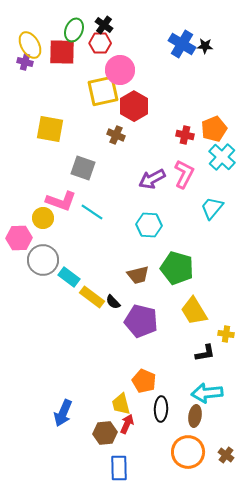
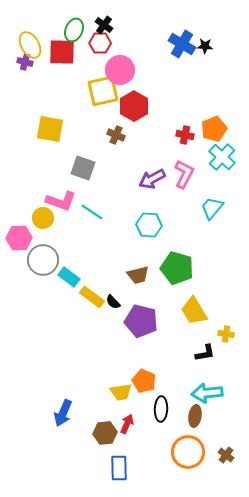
yellow trapezoid at (121, 404): moved 12 px up; rotated 85 degrees counterclockwise
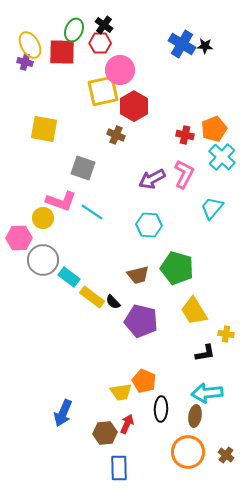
yellow square at (50, 129): moved 6 px left
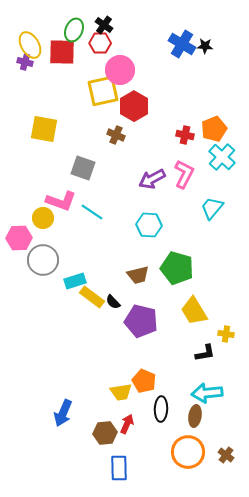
cyan rectangle at (69, 277): moved 6 px right, 4 px down; rotated 55 degrees counterclockwise
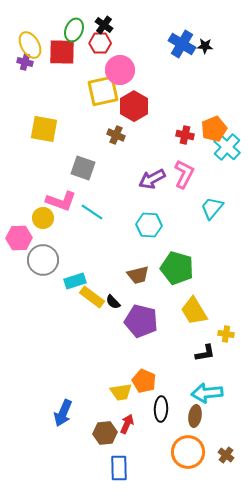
cyan cross at (222, 157): moved 5 px right, 10 px up
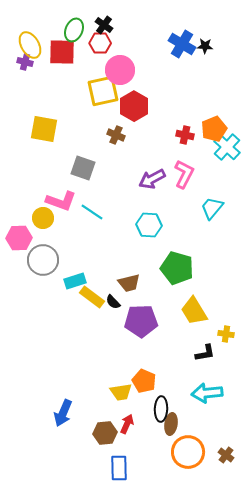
brown trapezoid at (138, 275): moved 9 px left, 8 px down
purple pentagon at (141, 321): rotated 16 degrees counterclockwise
brown ellipse at (195, 416): moved 24 px left, 8 px down
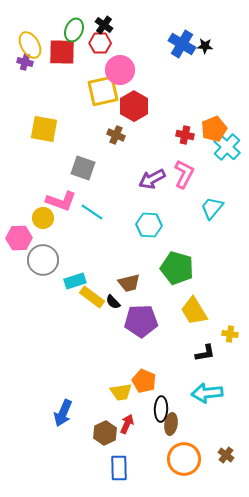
yellow cross at (226, 334): moved 4 px right
brown hexagon at (105, 433): rotated 20 degrees counterclockwise
orange circle at (188, 452): moved 4 px left, 7 px down
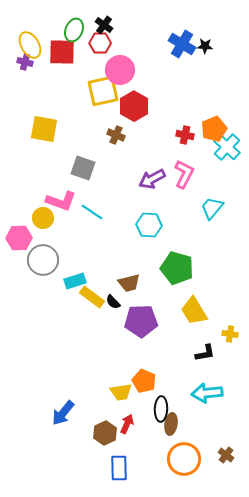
blue arrow at (63, 413): rotated 16 degrees clockwise
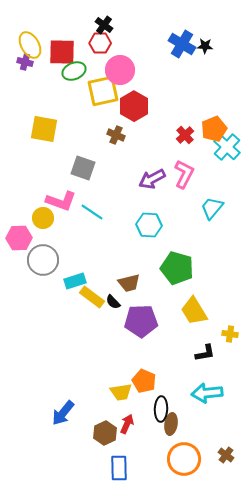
green ellipse at (74, 30): moved 41 px down; rotated 45 degrees clockwise
red cross at (185, 135): rotated 36 degrees clockwise
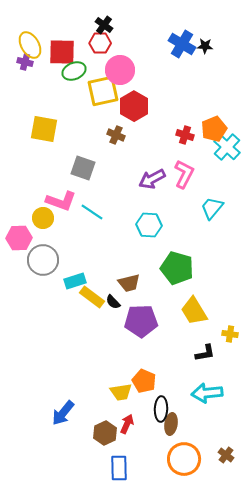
red cross at (185, 135): rotated 30 degrees counterclockwise
